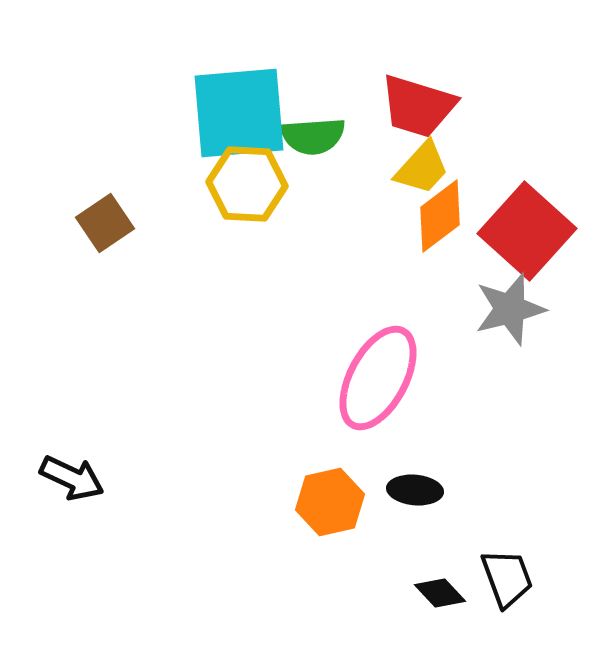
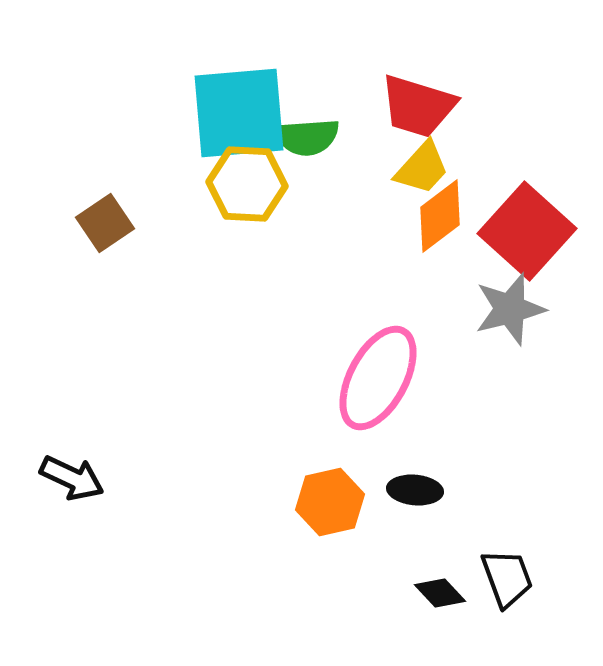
green semicircle: moved 6 px left, 1 px down
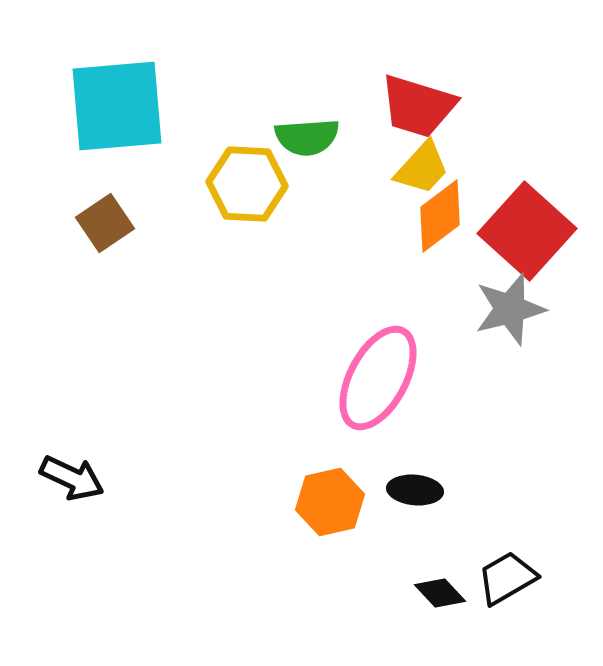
cyan square: moved 122 px left, 7 px up
black trapezoid: rotated 100 degrees counterclockwise
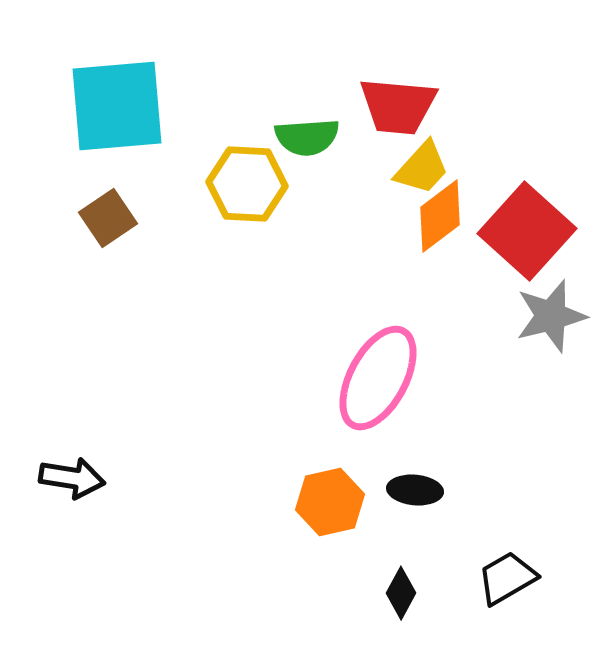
red trapezoid: moved 20 px left; rotated 12 degrees counterclockwise
brown square: moved 3 px right, 5 px up
gray star: moved 41 px right, 7 px down
black arrow: rotated 16 degrees counterclockwise
black diamond: moved 39 px left; rotated 72 degrees clockwise
